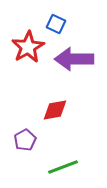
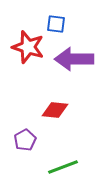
blue square: rotated 18 degrees counterclockwise
red star: rotated 24 degrees counterclockwise
red diamond: rotated 16 degrees clockwise
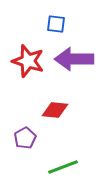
red star: moved 14 px down
purple pentagon: moved 2 px up
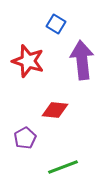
blue square: rotated 24 degrees clockwise
purple arrow: moved 8 px right, 1 px down; rotated 84 degrees clockwise
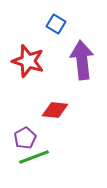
green line: moved 29 px left, 10 px up
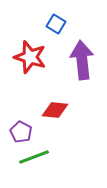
red star: moved 2 px right, 4 px up
purple pentagon: moved 4 px left, 6 px up; rotated 15 degrees counterclockwise
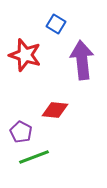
red star: moved 5 px left, 2 px up
